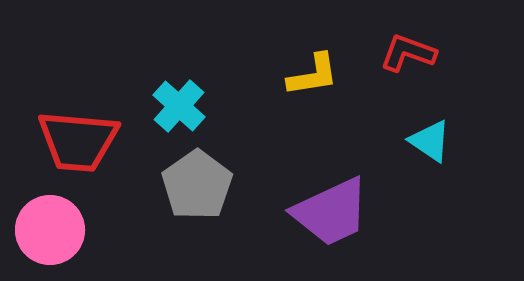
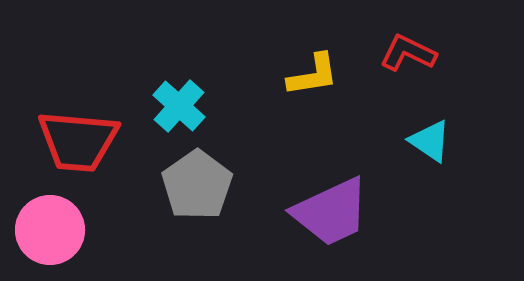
red L-shape: rotated 6 degrees clockwise
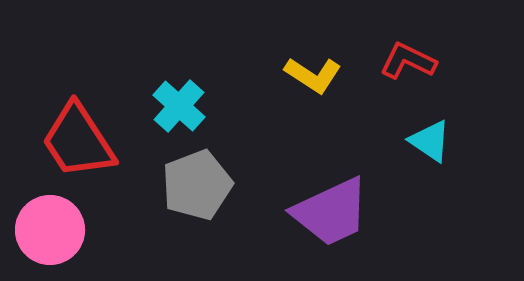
red L-shape: moved 8 px down
yellow L-shape: rotated 42 degrees clockwise
red trapezoid: rotated 52 degrees clockwise
gray pentagon: rotated 14 degrees clockwise
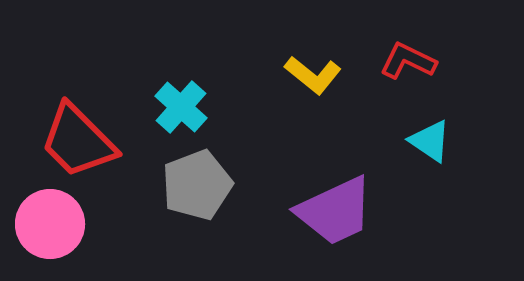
yellow L-shape: rotated 6 degrees clockwise
cyan cross: moved 2 px right, 1 px down
red trapezoid: rotated 12 degrees counterclockwise
purple trapezoid: moved 4 px right, 1 px up
pink circle: moved 6 px up
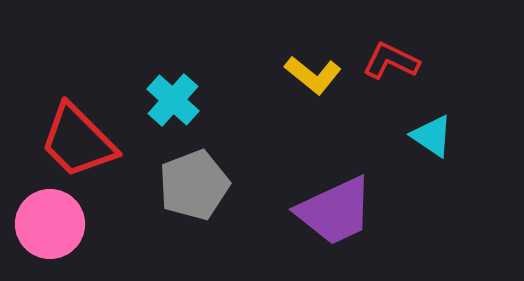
red L-shape: moved 17 px left
cyan cross: moved 8 px left, 7 px up
cyan triangle: moved 2 px right, 5 px up
gray pentagon: moved 3 px left
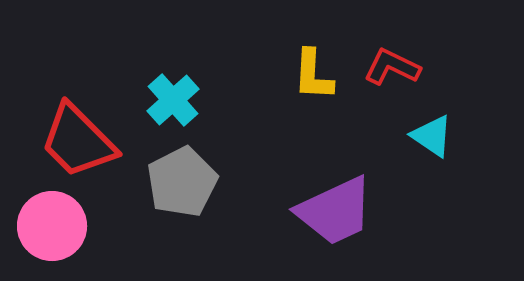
red L-shape: moved 1 px right, 6 px down
yellow L-shape: rotated 54 degrees clockwise
cyan cross: rotated 6 degrees clockwise
gray pentagon: moved 12 px left, 3 px up; rotated 6 degrees counterclockwise
pink circle: moved 2 px right, 2 px down
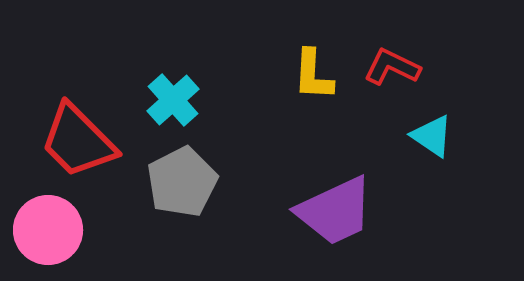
pink circle: moved 4 px left, 4 px down
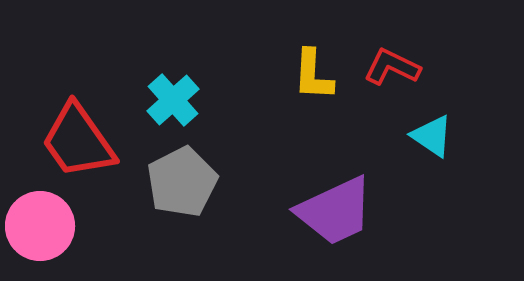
red trapezoid: rotated 10 degrees clockwise
pink circle: moved 8 px left, 4 px up
